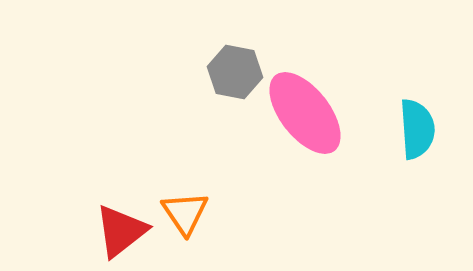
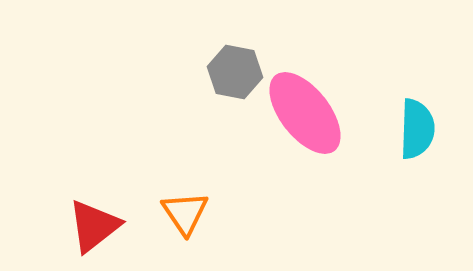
cyan semicircle: rotated 6 degrees clockwise
red triangle: moved 27 px left, 5 px up
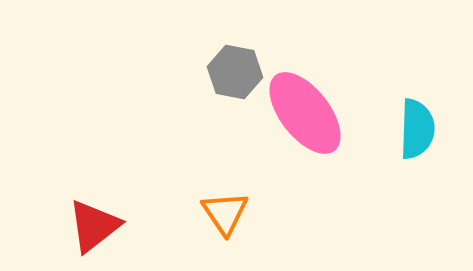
orange triangle: moved 40 px right
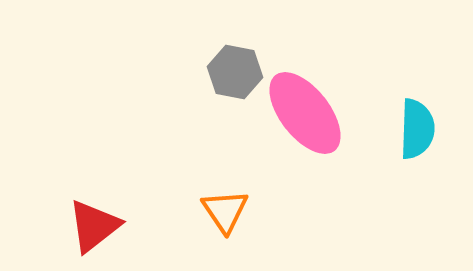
orange triangle: moved 2 px up
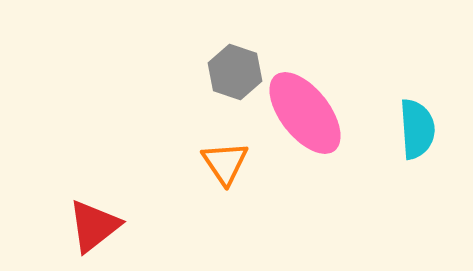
gray hexagon: rotated 8 degrees clockwise
cyan semicircle: rotated 6 degrees counterclockwise
orange triangle: moved 48 px up
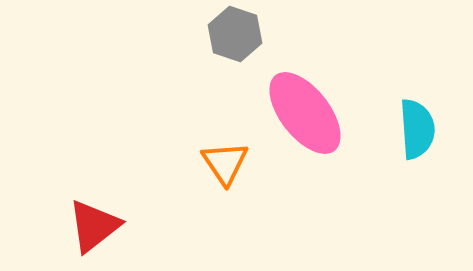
gray hexagon: moved 38 px up
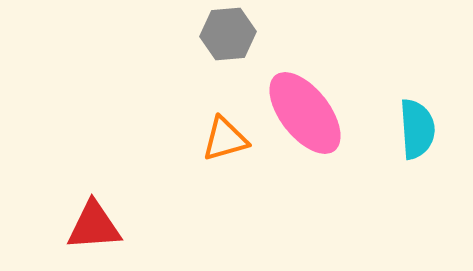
gray hexagon: moved 7 px left; rotated 24 degrees counterclockwise
orange triangle: moved 24 px up; rotated 48 degrees clockwise
red triangle: rotated 34 degrees clockwise
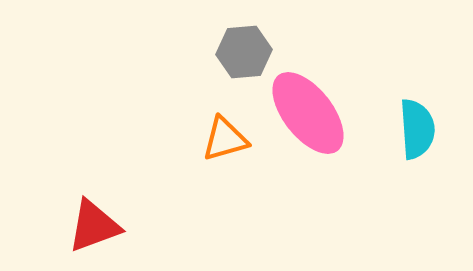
gray hexagon: moved 16 px right, 18 px down
pink ellipse: moved 3 px right
red triangle: rotated 16 degrees counterclockwise
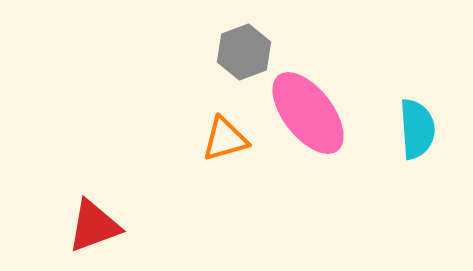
gray hexagon: rotated 16 degrees counterclockwise
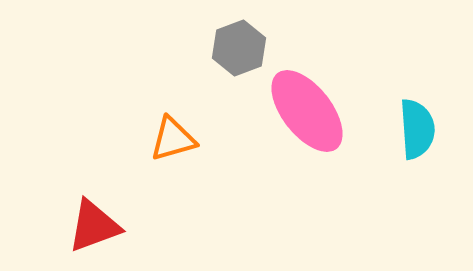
gray hexagon: moved 5 px left, 4 px up
pink ellipse: moved 1 px left, 2 px up
orange triangle: moved 52 px left
